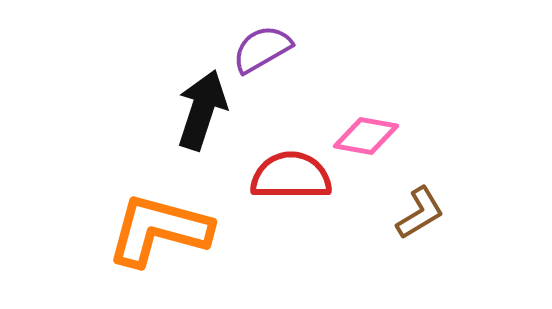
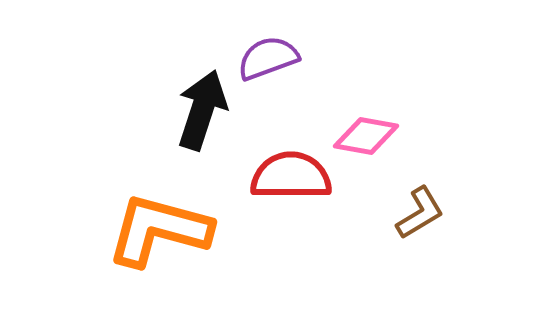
purple semicircle: moved 6 px right, 9 px down; rotated 10 degrees clockwise
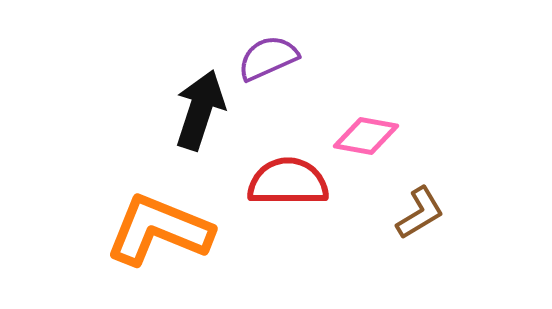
purple semicircle: rotated 4 degrees counterclockwise
black arrow: moved 2 px left
red semicircle: moved 3 px left, 6 px down
orange L-shape: rotated 7 degrees clockwise
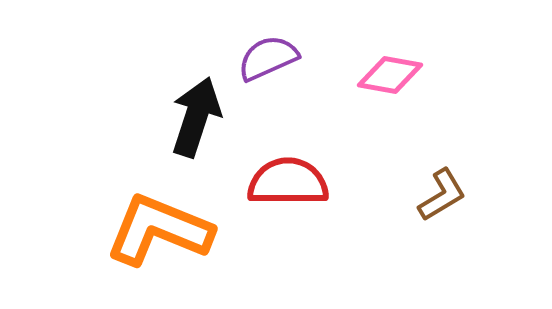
black arrow: moved 4 px left, 7 px down
pink diamond: moved 24 px right, 61 px up
brown L-shape: moved 22 px right, 18 px up
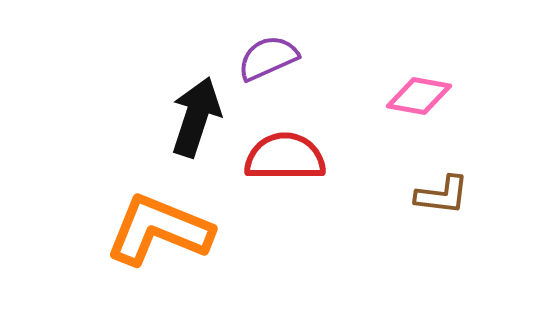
pink diamond: moved 29 px right, 21 px down
red semicircle: moved 3 px left, 25 px up
brown L-shape: rotated 38 degrees clockwise
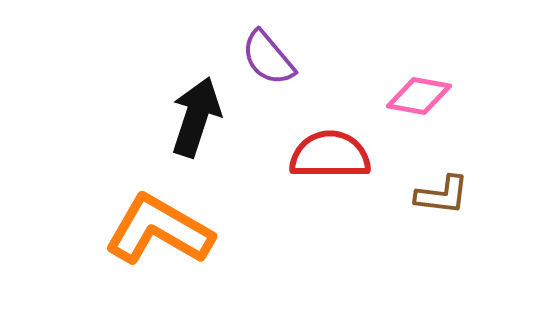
purple semicircle: rotated 106 degrees counterclockwise
red semicircle: moved 45 px right, 2 px up
orange L-shape: rotated 8 degrees clockwise
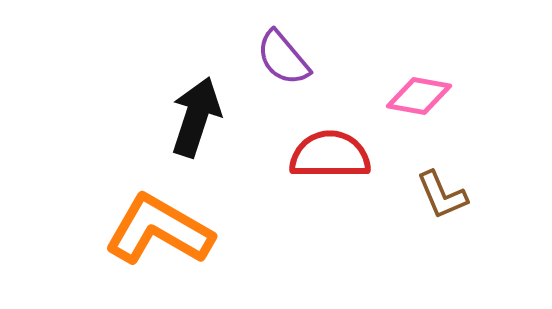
purple semicircle: moved 15 px right
brown L-shape: rotated 60 degrees clockwise
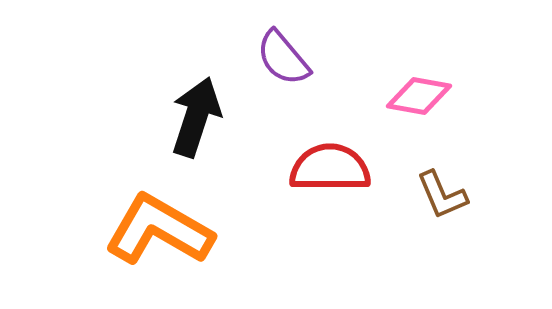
red semicircle: moved 13 px down
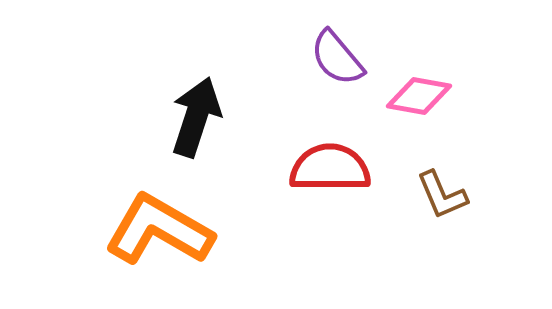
purple semicircle: moved 54 px right
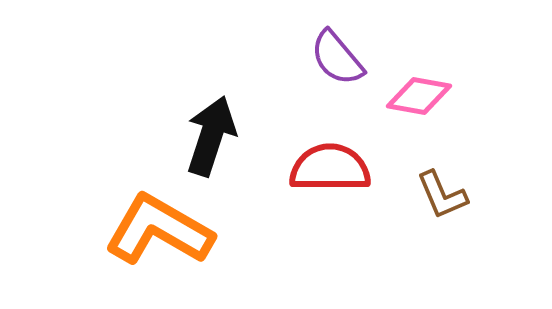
black arrow: moved 15 px right, 19 px down
